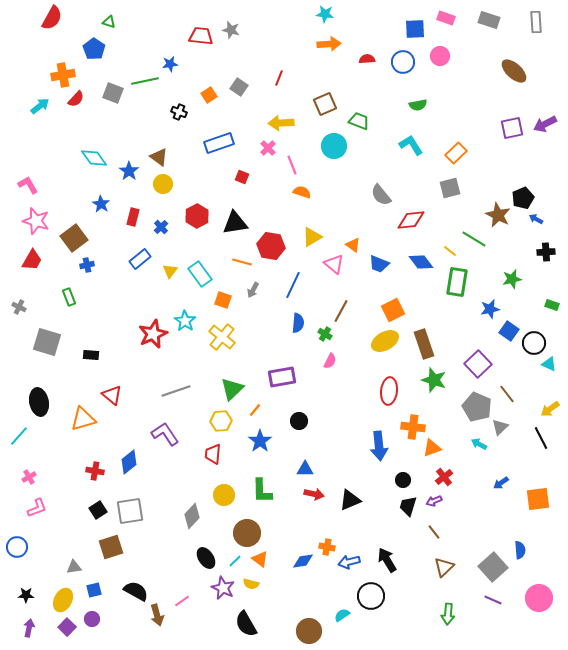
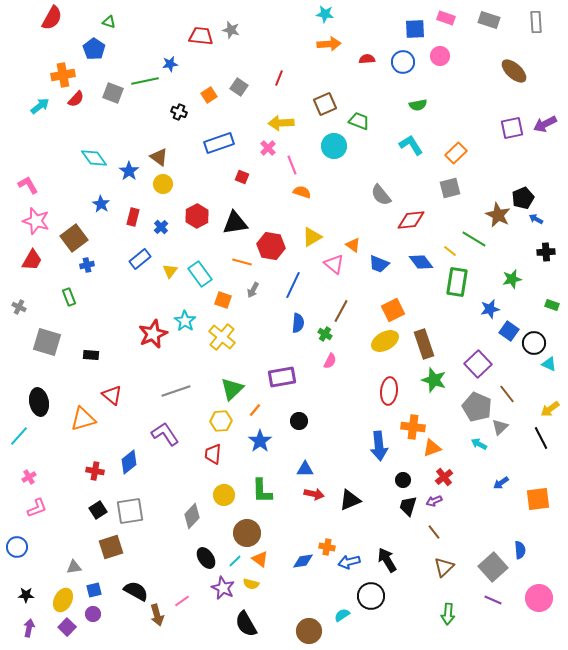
purple circle at (92, 619): moved 1 px right, 5 px up
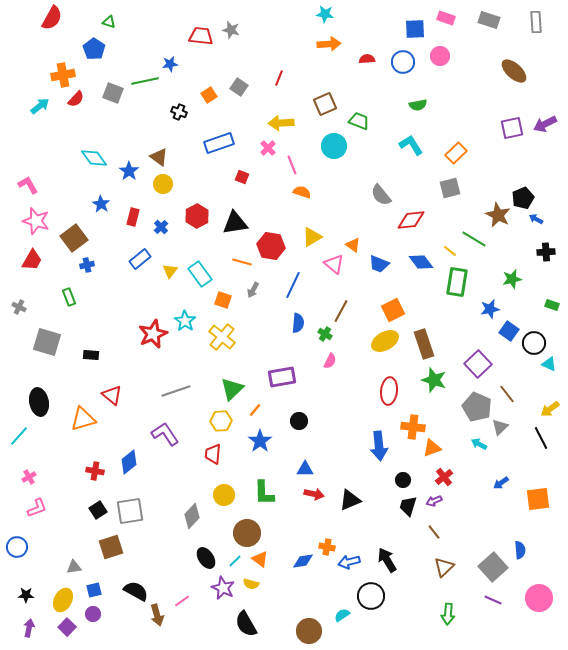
green L-shape at (262, 491): moved 2 px right, 2 px down
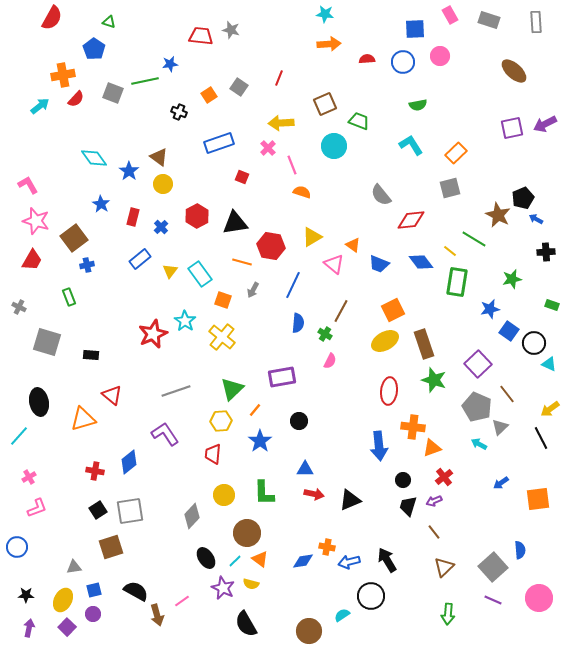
pink rectangle at (446, 18): moved 4 px right, 3 px up; rotated 42 degrees clockwise
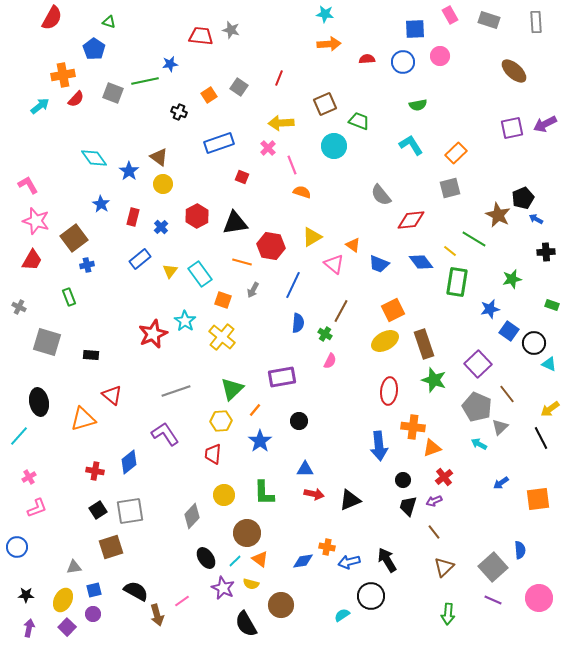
brown circle at (309, 631): moved 28 px left, 26 px up
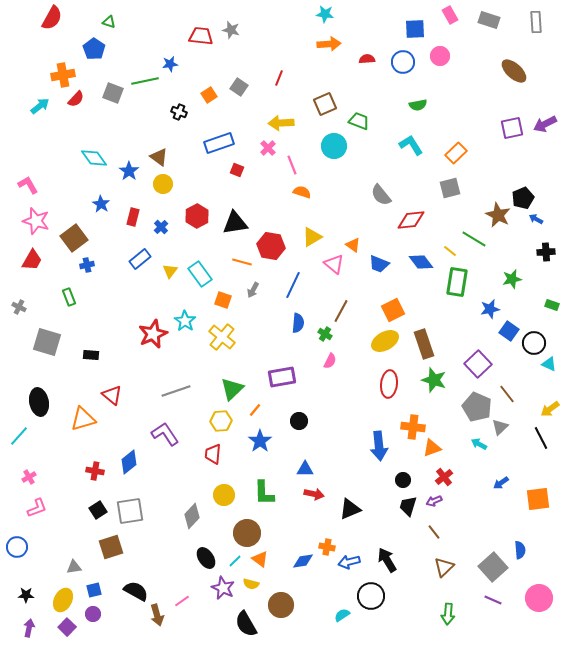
red square at (242, 177): moved 5 px left, 7 px up
red ellipse at (389, 391): moved 7 px up
black triangle at (350, 500): moved 9 px down
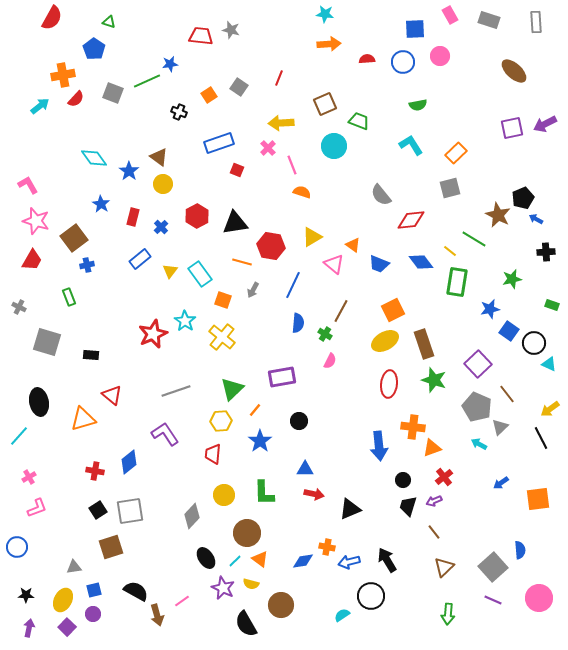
green line at (145, 81): moved 2 px right; rotated 12 degrees counterclockwise
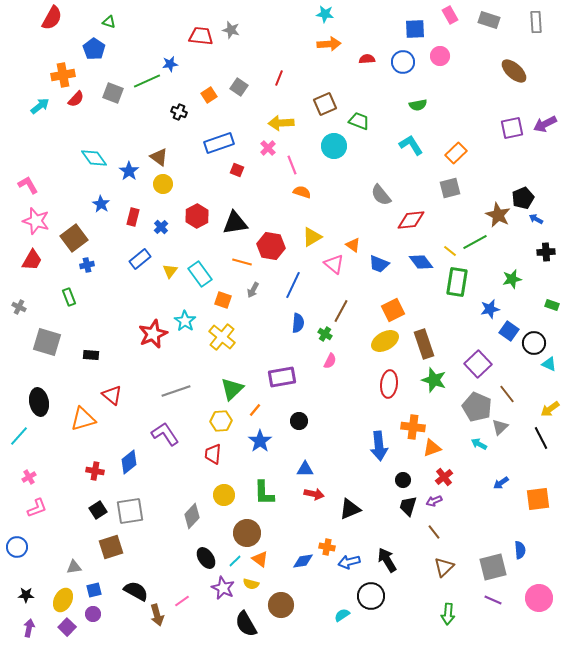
green line at (474, 239): moved 1 px right, 3 px down; rotated 60 degrees counterclockwise
gray square at (493, 567): rotated 28 degrees clockwise
